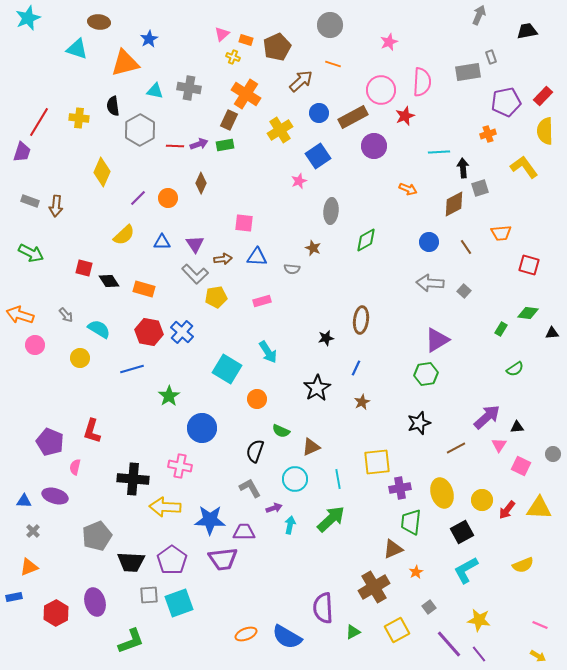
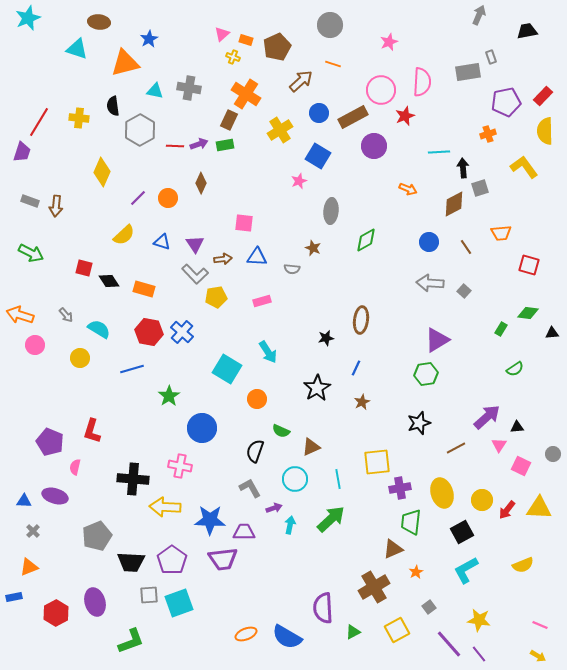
blue square at (318, 156): rotated 25 degrees counterclockwise
blue triangle at (162, 242): rotated 18 degrees clockwise
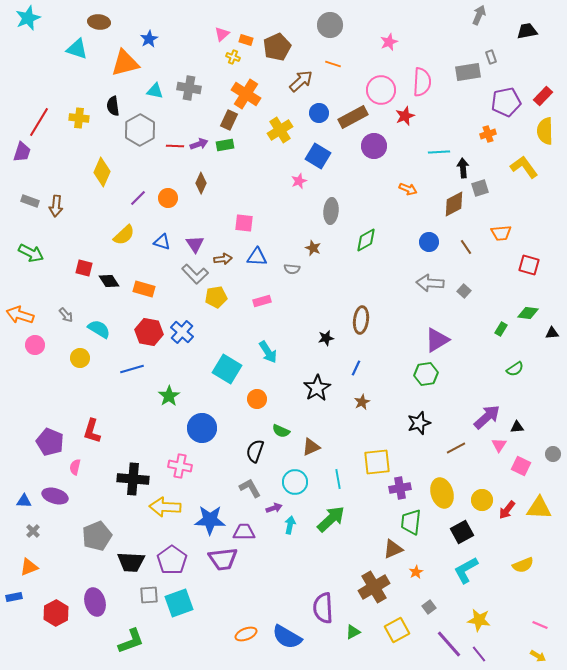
cyan circle at (295, 479): moved 3 px down
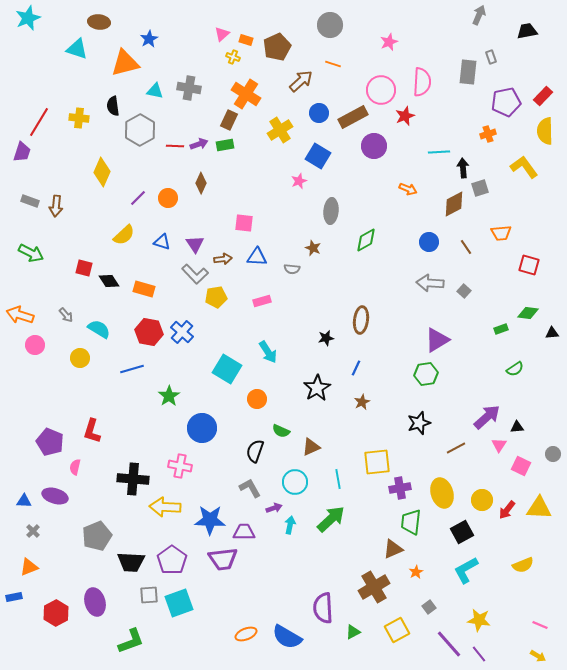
gray rectangle at (468, 72): rotated 75 degrees counterclockwise
green rectangle at (501, 329): rotated 40 degrees clockwise
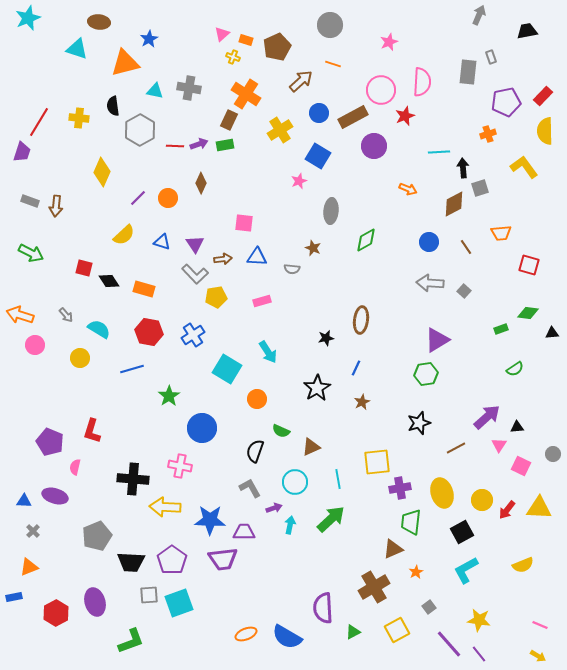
blue cross at (182, 332): moved 11 px right, 3 px down; rotated 15 degrees clockwise
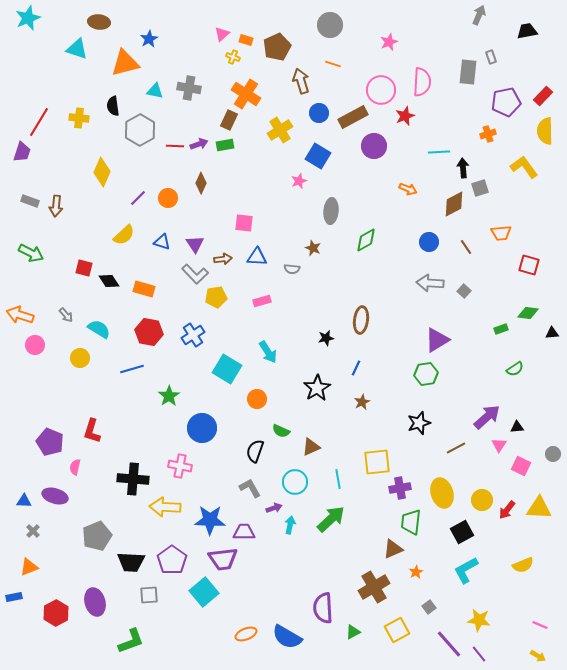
brown arrow at (301, 81): rotated 65 degrees counterclockwise
cyan square at (179, 603): moved 25 px right, 11 px up; rotated 20 degrees counterclockwise
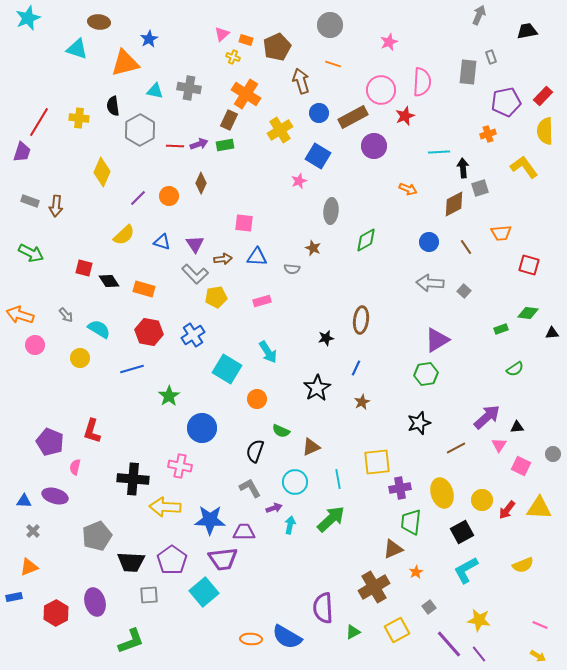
orange circle at (168, 198): moved 1 px right, 2 px up
orange ellipse at (246, 634): moved 5 px right, 5 px down; rotated 25 degrees clockwise
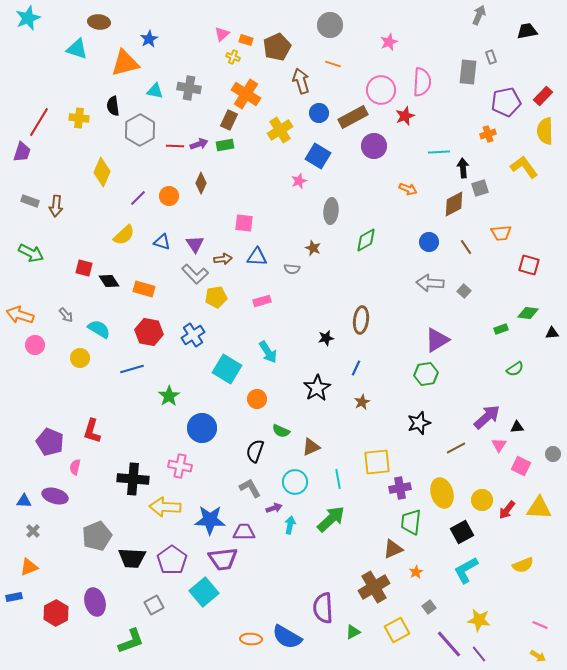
black trapezoid at (131, 562): moved 1 px right, 4 px up
gray square at (149, 595): moved 5 px right, 10 px down; rotated 24 degrees counterclockwise
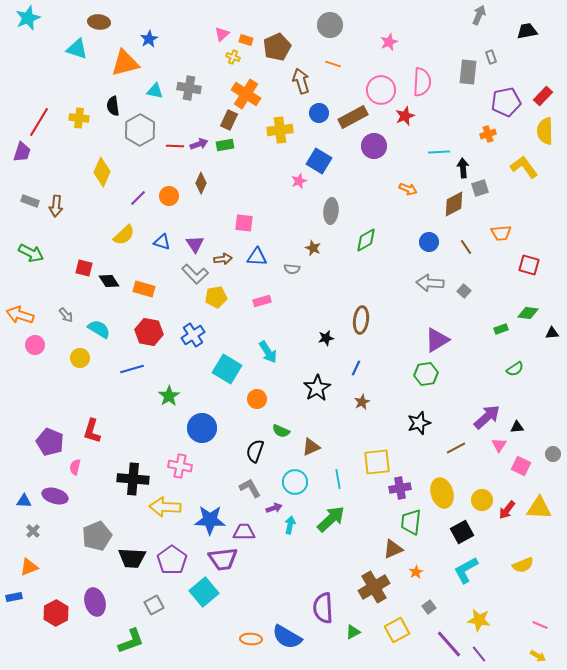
yellow cross at (280, 130): rotated 25 degrees clockwise
blue square at (318, 156): moved 1 px right, 5 px down
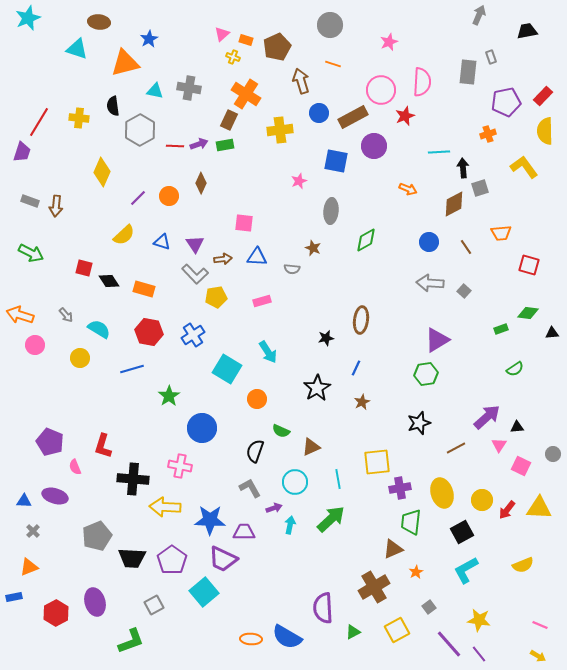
blue square at (319, 161): moved 17 px right; rotated 20 degrees counterclockwise
red L-shape at (92, 431): moved 11 px right, 15 px down
pink semicircle at (75, 467): rotated 35 degrees counterclockwise
purple trapezoid at (223, 559): rotated 32 degrees clockwise
